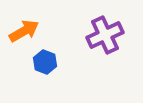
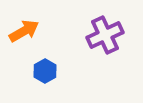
blue hexagon: moved 9 px down; rotated 10 degrees clockwise
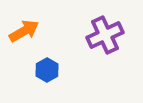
blue hexagon: moved 2 px right, 1 px up
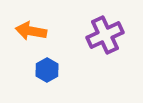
orange arrow: moved 7 px right; rotated 140 degrees counterclockwise
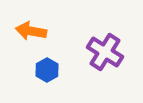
purple cross: moved 17 px down; rotated 33 degrees counterclockwise
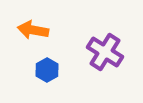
orange arrow: moved 2 px right, 1 px up
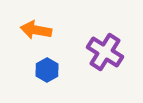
orange arrow: moved 3 px right
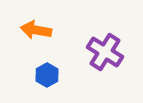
blue hexagon: moved 5 px down
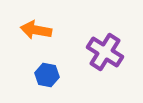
blue hexagon: rotated 20 degrees counterclockwise
